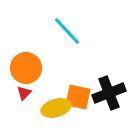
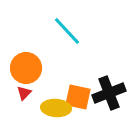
yellow ellipse: rotated 20 degrees clockwise
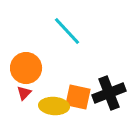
yellow ellipse: moved 2 px left, 2 px up
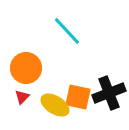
red triangle: moved 2 px left, 4 px down
yellow ellipse: moved 1 px right, 1 px up; rotated 28 degrees clockwise
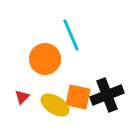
cyan line: moved 4 px right, 4 px down; rotated 20 degrees clockwise
orange circle: moved 19 px right, 9 px up
black cross: moved 2 px left, 2 px down
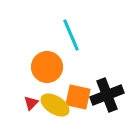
orange circle: moved 2 px right, 8 px down
red triangle: moved 9 px right, 6 px down
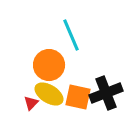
orange circle: moved 2 px right, 2 px up
black cross: moved 1 px left, 2 px up
yellow ellipse: moved 6 px left, 11 px up
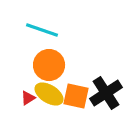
cyan line: moved 29 px left, 5 px up; rotated 48 degrees counterclockwise
black cross: rotated 12 degrees counterclockwise
orange square: moved 2 px left, 1 px up
red triangle: moved 3 px left, 5 px up; rotated 14 degrees clockwise
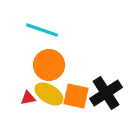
red triangle: rotated 21 degrees clockwise
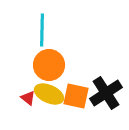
cyan line: rotated 72 degrees clockwise
yellow ellipse: rotated 8 degrees counterclockwise
red triangle: rotated 49 degrees clockwise
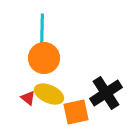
orange circle: moved 5 px left, 7 px up
orange square: moved 16 px down; rotated 24 degrees counterclockwise
